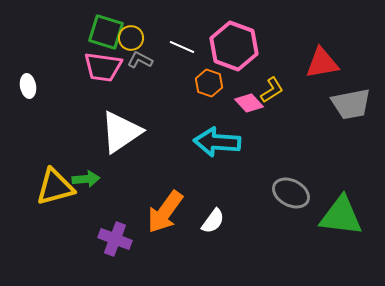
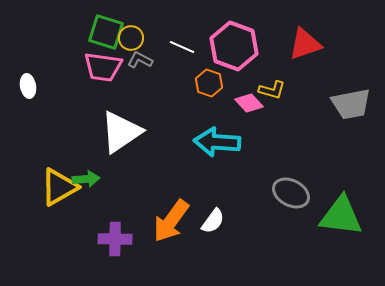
red triangle: moved 17 px left, 19 px up; rotated 9 degrees counterclockwise
yellow L-shape: rotated 48 degrees clockwise
yellow triangle: moved 4 px right; rotated 15 degrees counterclockwise
orange arrow: moved 6 px right, 9 px down
purple cross: rotated 20 degrees counterclockwise
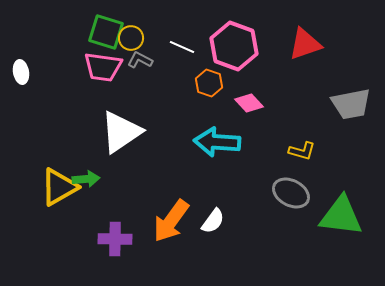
white ellipse: moved 7 px left, 14 px up
yellow L-shape: moved 30 px right, 61 px down
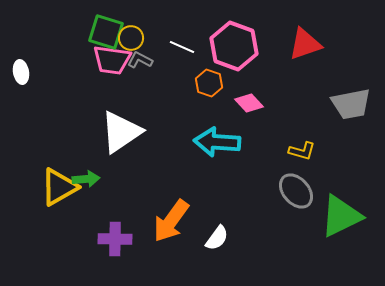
pink trapezoid: moved 9 px right, 7 px up
gray ellipse: moved 5 px right, 2 px up; rotated 21 degrees clockwise
green triangle: rotated 33 degrees counterclockwise
white semicircle: moved 4 px right, 17 px down
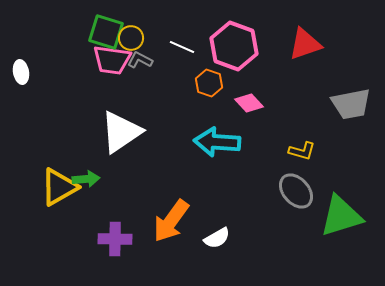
green triangle: rotated 9 degrees clockwise
white semicircle: rotated 24 degrees clockwise
